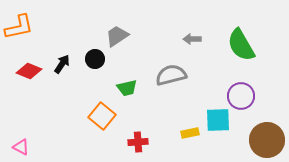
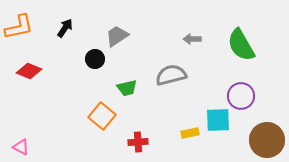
black arrow: moved 3 px right, 36 px up
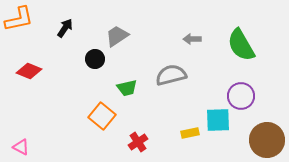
orange L-shape: moved 8 px up
red cross: rotated 30 degrees counterclockwise
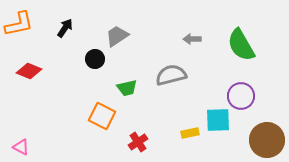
orange L-shape: moved 5 px down
orange square: rotated 12 degrees counterclockwise
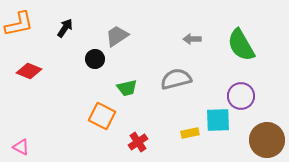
gray semicircle: moved 5 px right, 4 px down
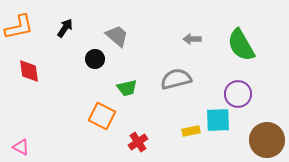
orange L-shape: moved 3 px down
gray trapezoid: rotated 75 degrees clockwise
red diamond: rotated 60 degrees clockwise
purple circle: moved 3 px left, 2 px up
yellow rectangle: moved 1 px right, 2 px up
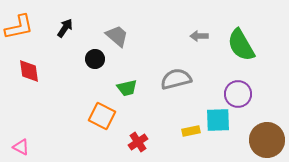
gray arrow: moved 7 px right, 3 px up
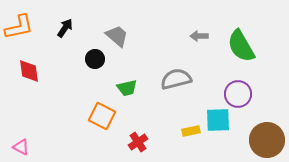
green semicircle: moved 1 px down
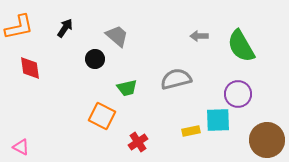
red diamond: moved 1 px right, 3 px up
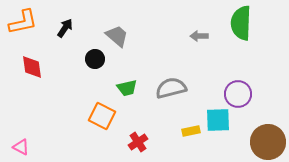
orange L-shape: moved 4 px right, 5 px up
green semicircle: moved 23 px up; rotated 32 degrees clockwise
red diamond: moved 2 px right, 1 px up
gray semicircle: moved 5 px left, 9 px down
brown circle: moved 1 px right, 2 px down
